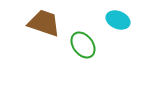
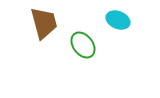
brown trapezoid: rotated 56 degrees clockwise
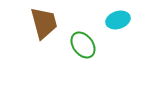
cyan ellipse: rotated 40 degrees counterclockwise
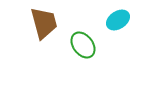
cyan ellipse: rotated 15 degrees counterclockwise
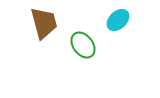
cyan ellipse: rotated 10 degrees counterclockwise
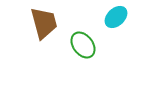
cyan ellipse: moved 2 px left, 3 px up
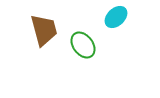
brown trapezoid: moved 7 px down
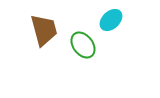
cyan ellipse: moved 5 px left, 3 px down
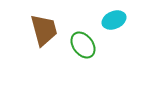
cyan ellipse: moved 3 px right; rotated 20 degrees clockwise
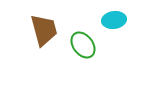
cyan ellipse: rotated 15 degrees clockwise
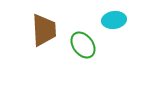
brown trapezoid: rotated 12 degrees clockwise
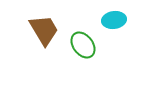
brown trapezoid: rotated 28 degrees counterclockwise
